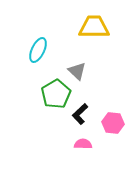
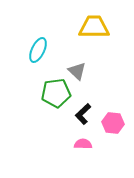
green pentagon: moved 1 px up; rotated 24 degrees clockwise
black L-shape: moved 3 px right
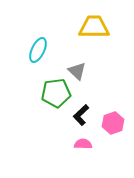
black L-shape: moved 2 px left, 1 px down
pink hexagon: rotated 25 degrees counterclockwise
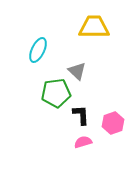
black L-shape: rotated 130 degrees clockwise
pink semicircle: moved 2 px up; rotated 18 degrees counterclockwise
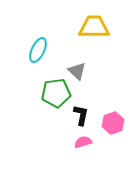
black L-shape: rotated 15 degrees clockwise
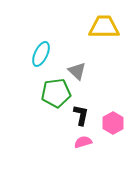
yellow trapezoid: moved 10 px right
cyan ellipse: moved 3 px right, 4 px down
pink hexagon: rotated 10 degrees counterclockwise
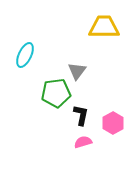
cyan ellipse: moved 16 px left, 1 px down
gray triangle: rotated 24 degrees clockwise
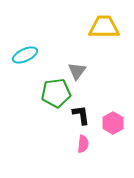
cyan ellipse: rotated 40 degrees clockwise
black L-shape: rotated 20 degrees counterclockwise
pink semicircle: moved 2 px down; rotated 114 degrees clockwise
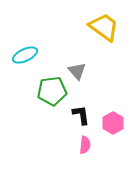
yellow trapezoid: rotated 36 degrees clockwise
gray triangle: rotated 18 degrees counterclockwise
green pentagon: moved 4 px left, 2 px up
pink semicircle: moved 2 px right, 1 px down
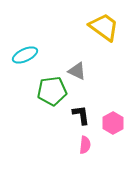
gray triangle: rotated 24 degrees counterclockwise
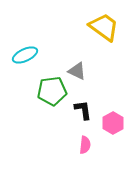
black L-shape: moved 2 px right, 5 px up
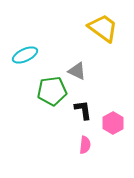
yellow trapezoid: moved 1 px left, 1 px down
